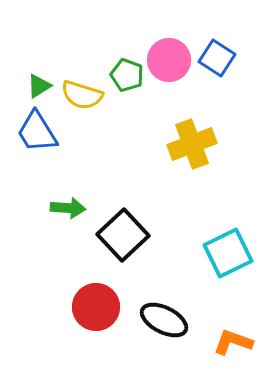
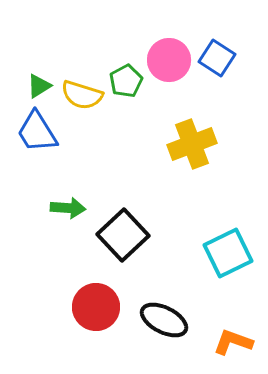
green pentagon: moved 1 px left, 6 px down; rotated 24 degrees clockwise
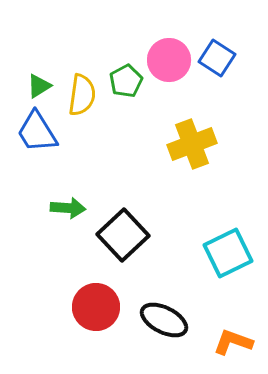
yellow semicircle: rotated 99 degrees counterclockwise
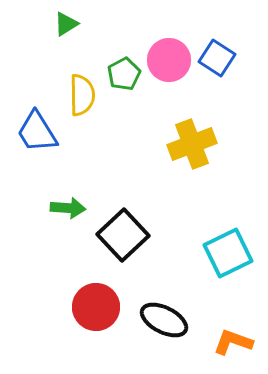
green pentagon: moved 2 px left, 7 px up
green triangle: moved 27 px right, 62 px up
yellow semicircle: rotated 9 degrees counterclockwise
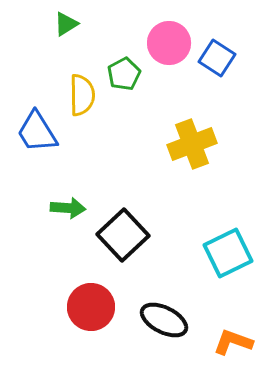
pink circle: moved 17 px up
red circle: moved 5 px left
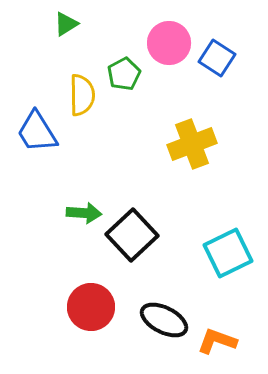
green arrow: moved 16 px right, 5 px down
black square: moved 9 px right
orange L-shape: moved 16 px left, 1 px up
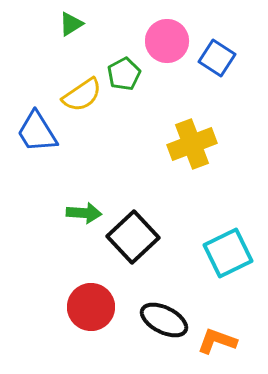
green triangle: moved 5 px right
pink circle: moved 2 px left, 2 px up
yellow semicircle: rotated 57 degrees clockwise
black square: moved 1 px right, 2 px down
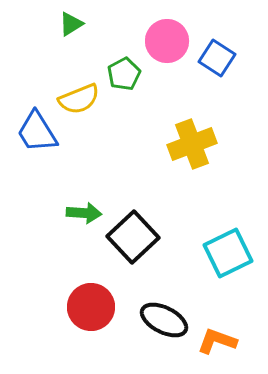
yellow semicircle: moved 3 px left, 4 px down; rotated 12 degrees clockwise
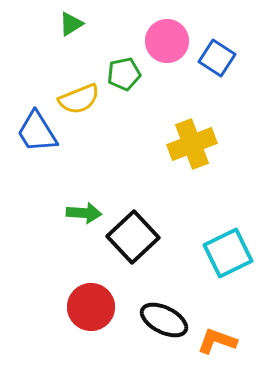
green pentagon: rotated 16 degrees clockwise
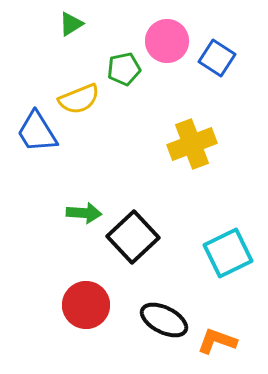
green pentagon: moved 5 px up
red circle: moved 5 px left, 2 px up
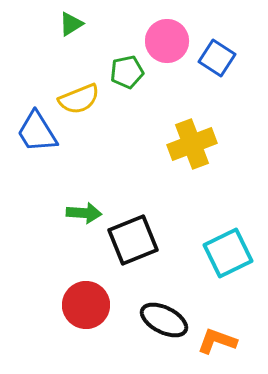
green pentagon: moved 3 px right, 3 px down
black square: moved 3 px down; rotated 21 degrees clockwise
